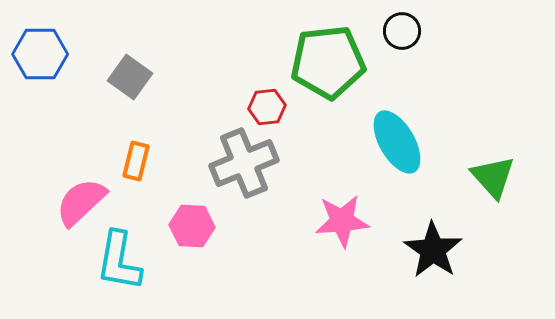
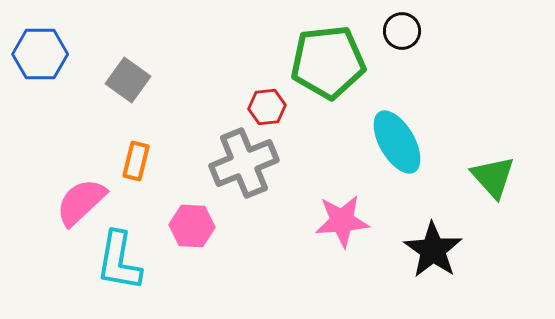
gray square: moved 2 px left, 3 px down
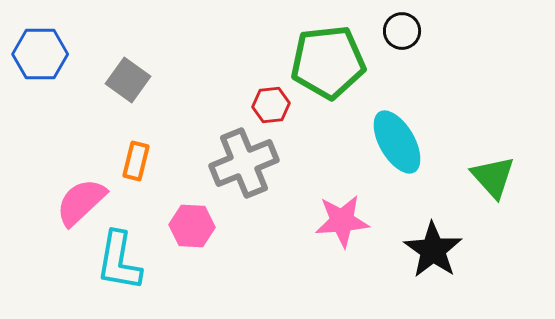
red hexagon: moved 4 px right, 2 px up
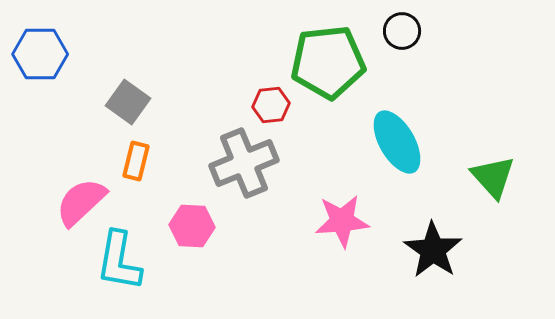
gray square: moved 22 px down
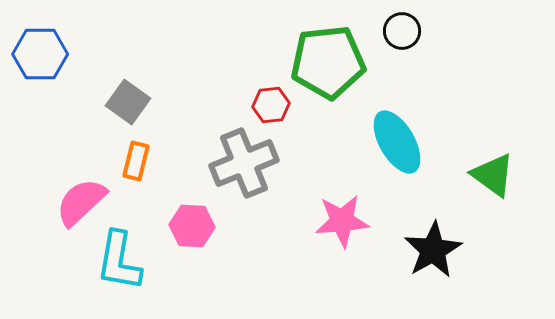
green triangle: moved 2 px up; rotated 12 degrees counterclockwise
black star: rotated 8 degrees clockwise
